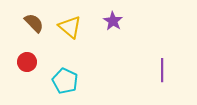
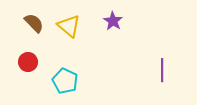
yellow triangle: moved 1 px left, 1 px up
red circle: moved 1 px right
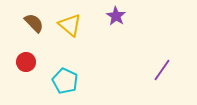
purple star: moved 3 px right, 5 px up
yellow triangle: moved 1 px right, 1 px up
red circle: moved 2 px left
purple line: rotated 35 degrees clockwise
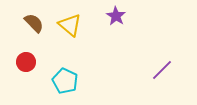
purple line: rotated 10 degrees clockwise
